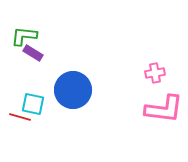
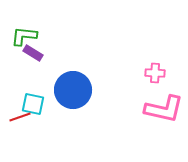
pink cross: rotated 12 degrees clockwise
pink L-shape: rotated 6 degrees clockwise
red line: rotated 35 degrees counterclockwise
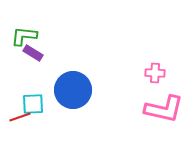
cyan square: rotated 15 degrees counterclockwise
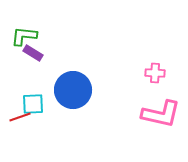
pink L-shape: moved 3 px left, 5 px down
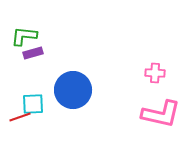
purple rectangle: rotated 48 degrees counterclockwise
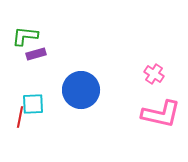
green L-shape: moved 1 px right
purple rectangle: moved 3 px right, 1 px down
pink cross: moved 1 px left, 1 px down; rotated 30 degrees clockwise
blue circle: moved 8 px right
red line: rotated 60 degrees counterclockwise
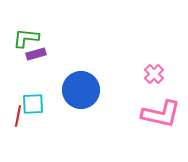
green L-shape: moved 1 px right, 2 px down
pink cross: rotated 12 degrees clockwise
red line: moved 2 px left, 1 px up
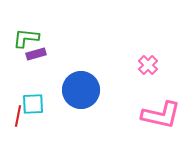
pink cross: moved 6 px left, 9 px up
pink L-shape: moved 1 px down
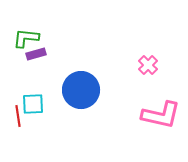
red line: rotated 20 degrees counterclockwise
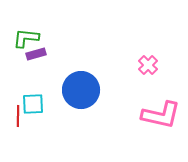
red line: rotated 10 degrees clockwise
